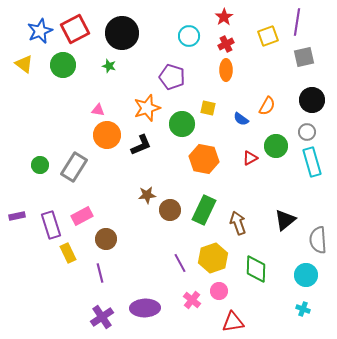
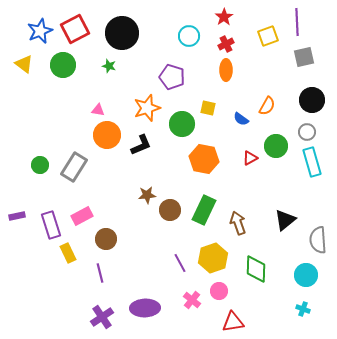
purple line at (297, 22): rotated 12 degrees counterclockwise
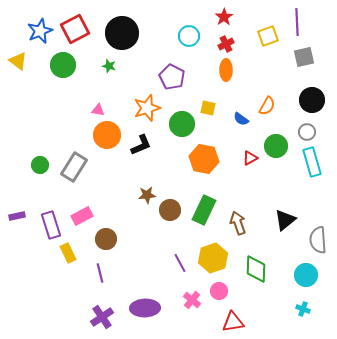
yellow triangle at (24, 64): moved 6 px left, 3 px up
purple pentagon at (172, 77): rotated 10 degrees clockwise
